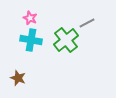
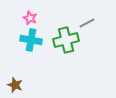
green cross: rotated 25 degrees clockwise
brown star: moved 3 px left, 7 px down
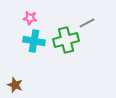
pink star: rotated 16 degrees counterclockwise
cyan cross: moved 3 px right, 1 px down
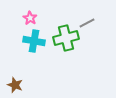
pink star: rotated 24 degrees clockwise
green cross: moved 2 px up
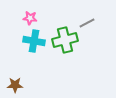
pink star: rotated 24 degrees counterclockwise
green cross: moved 1 px left, 2 px down
brown star: rotated 21 degrees counterclockwise
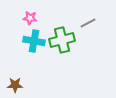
gray line: moved 1 px right
green cross: moved 3 px left
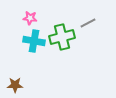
green cross: moved 3 px up
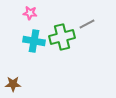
pink star: moved 5 px up
gray line: moved 1 px left, 1 px down
brown star: moved 2 px left, 1 px up
